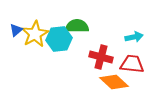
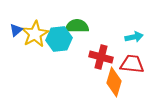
orange diamond: rotated 64 degrees clockwise
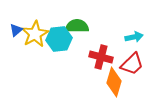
red trapezoid: rotated 130 degrees clockwise
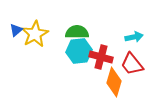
green semicircle: moved 6 px down
cyan hexagon: moved 20 px right, 12 px down
red trapezoid: rotated 95 degrees clockwise
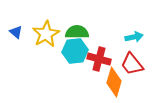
blue triangle: moved 2 px down; rotated 40 degrees counterclockwise
yellow star: moved 11 px right
cyan hexagon: moved 4 px left
red cross: moved 2 px left, 2 px down
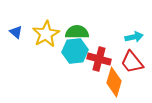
red trapezoid: moved 2 px up
